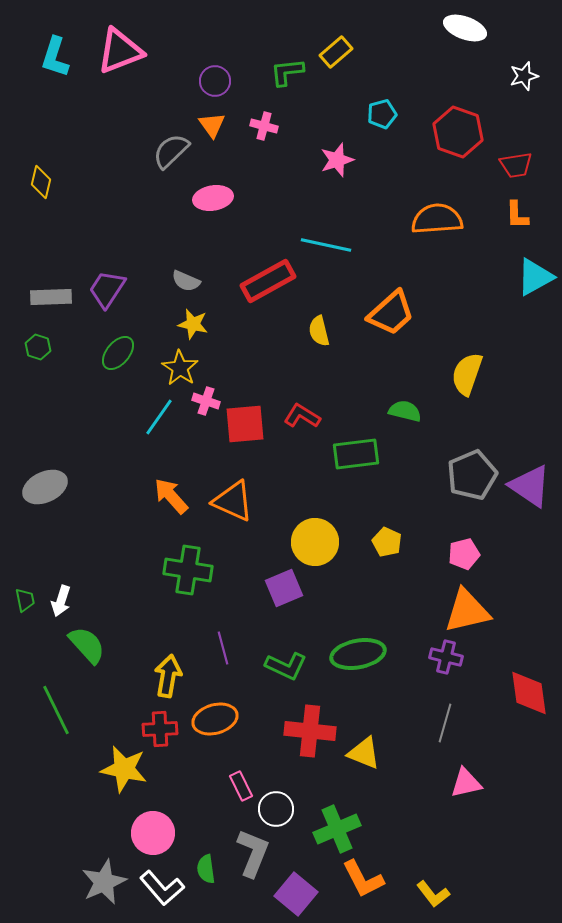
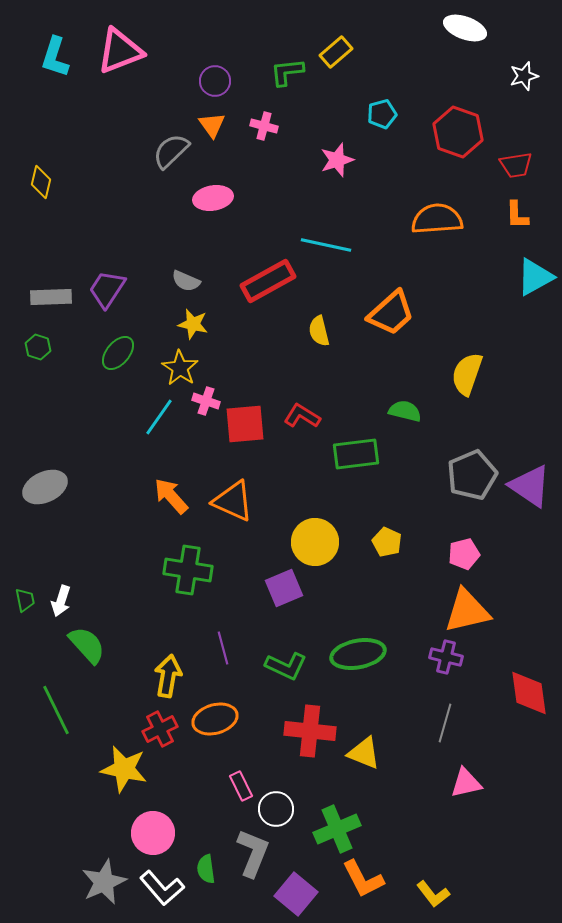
red cross at (160, 729): rotated 24 degrees counterclockwise
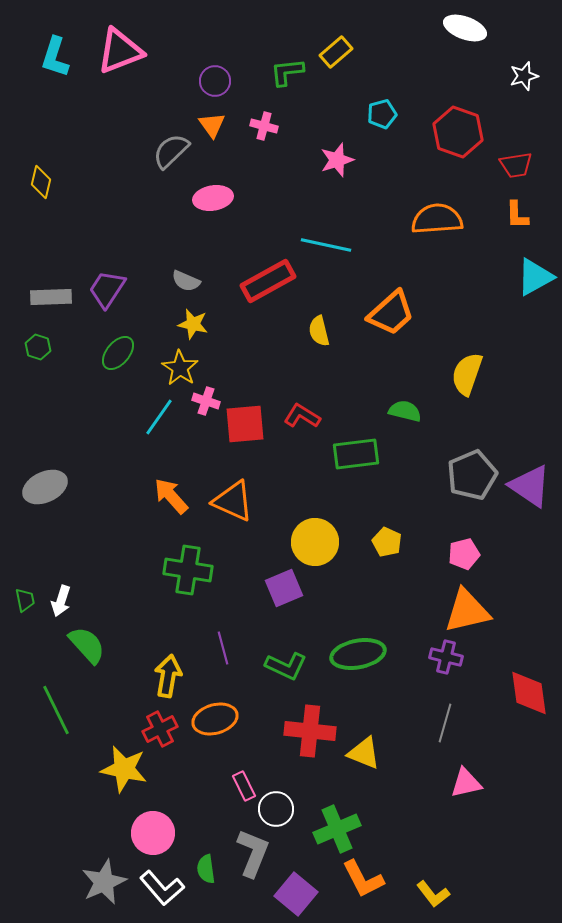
pink rectangle at (241, 786): moved 3 px right
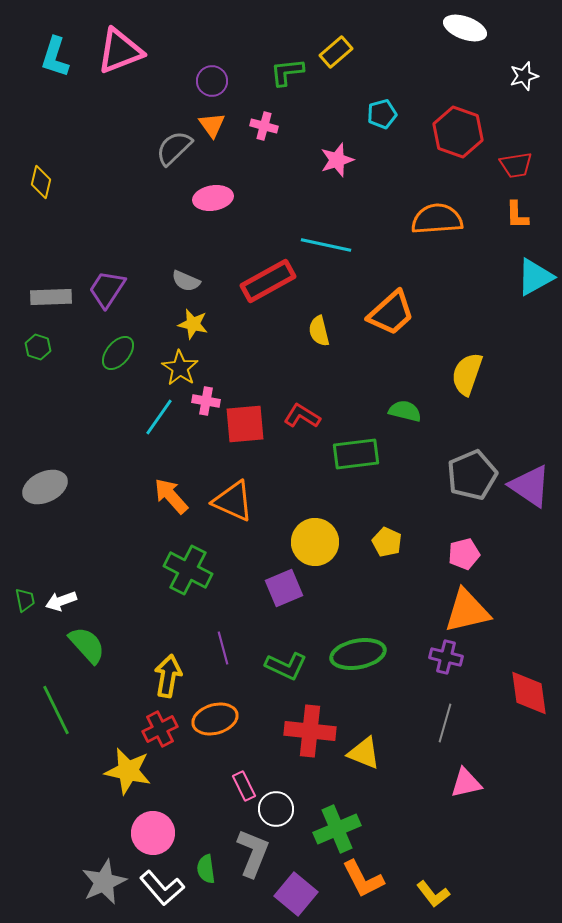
purple circle at (215, 81): moved 3 px left
gray semicircle at (171, 151): moved 3 px right, 3 px up
pink cross at (206, 401): rotated 8 degrees counterclockwise
green cross at (188, 570): rotated 18 degrees clockwise
white arrow at (61, 601): rotated 52 degrees clockwise
yellow star at (124, 769): moved 4 px right, 2 px down
